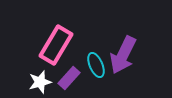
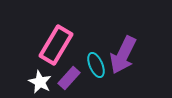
white star: rotated 30 degrees counterclockwise
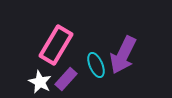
purple rectangle: moved 3 px left, 1 px down
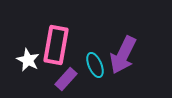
pink rectangle: rotated 21 degrees counterclockwise
cyan ellipse: moved 1 px left
white star: moved 12 px left, 22 px up
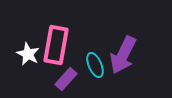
white star: moved 6 px up
